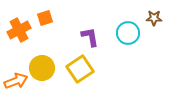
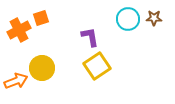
orange square: moved 4 px left
cyan circle: moved 14 px up
yellow square: moved 17 px right, 3 px up
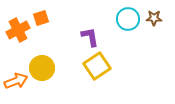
orange cross: moved 1 px left
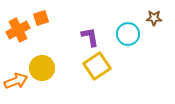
cyan circle: moved 15 px down
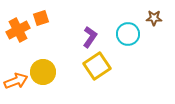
purple L-shape: rotated 45 degrees clockwise
yellow circle: moved 1 px right, 4 px down
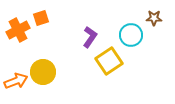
cyan circle: moved 3 px right, 1 px down
yellow square: moved 12 px right, 5 px up
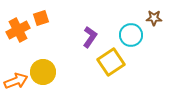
yellow square: moved 2 px right, 1 px down
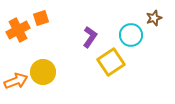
brown star: rotated 21 degrees counterclockwise
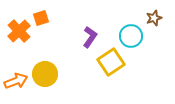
orange cross: moved 1 px right, 1 px down; rotated 15 degrees counterclockwise
cyan circle: moved 1 px down
yellow circle: moved 2 px right, 2 px down
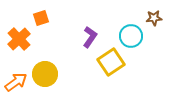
brown star: rotated 14 degrees clockwise
orange cross: moved 8 px down
orange arrow: moved 1 px down; rotated 15 degrees counterclockwise
